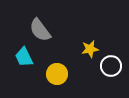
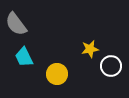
gray semicircle: moved 24 px left, 6 px up
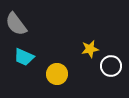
cyan trapezoid: rotated 40 degrees counterclockwise
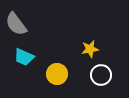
white circle: moved 10 px left, 9 px down
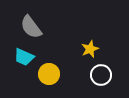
gray semicircle: moved 15 px right, 3 px down
yellow star: rotated 12 degrees counterclockwise
yellow circle: moved 8 px left
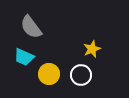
yellow star: moved 2 px right
white circle: moved 20 px left
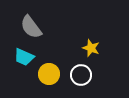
yellow star: moved 1 px left, 1 px up; rotated 30 degrees counterclockwise
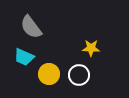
yellow star: rotated 18 degrees counterclockwise
white circle: moved 2 px left
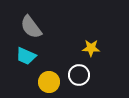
cyan trapezoid: moved 2 px right, 1 px up
yellow circle: moved 8 px down
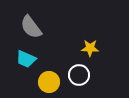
yellow star: moved 1 px left
cyan trapezoid: moved 3 px down
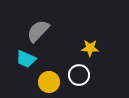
gray semicircle: moved 7 px right, 4 px down; rotated 80 degrees clockwise
